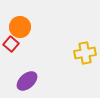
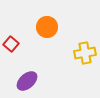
orange circle: moved 27 px right
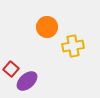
red square: moved 25 px down
yellow cross: moved 12 px left, 7 px up
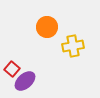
red square: moved 1 px right
purple ellipse: moved 2 px left
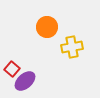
yellow cross: moved 1 px left, 1 px down
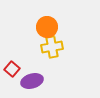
yellow cross: moved 20 px left
purple ellipse: moved 7 px right; rotated 25 degrees clockwise
